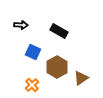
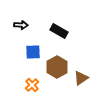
blue square: rotated 28 degrees counterclockwise
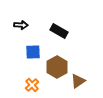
brown triangle: moved 3 px left, 3 px down
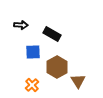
black rectangle: moved 7 px left, 3 px down
brown triangle: rotated 28 degrees counterclockwise
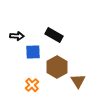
black arrow: moved 4 px left, 11 px down
black rectangle: moved 2 px right, 1 px down
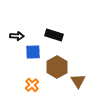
black rectangle: rotated 12 degrees counterclockwise
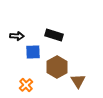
orange cross: moved 6 px left
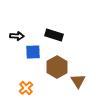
orange cross: moved 3 px down
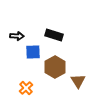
brown hexagon: moved 2 px left
